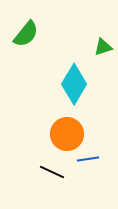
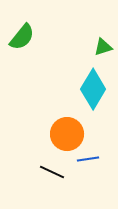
green semicircle: moved 4 px left, 3 px down
cyan diamond: moved 19 px right, 5 px down
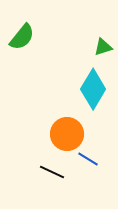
blue line: rotated 40 degrees clockwise
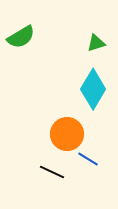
green semicircle: moved 1 px left; rotated 20 degrees clockwise
green triangle: moved 7 px left, 4 px up
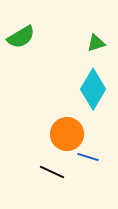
blue line: moved 2 px up; rotated 15 degrees counterclockwise
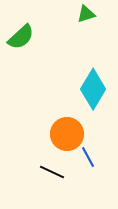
green semicircle: rotated 12 degrees counterclockwise
green triangle: moved 10 px left, 29 px up
blue line: rotated 45 degrees clockwise
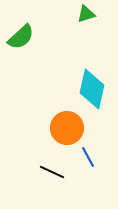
cyan diamond: moved 1 px left; rotated 18 degrees counterclockwise
orange circle: moved 6 px up
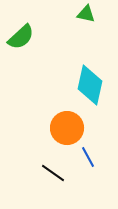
green triangle: rotated 30 degrees clockwise
cyan diamond: moved 2 px left, 4 px up
black line: moved 1 px right, 1 px down; rotated 10 degrees clockwise
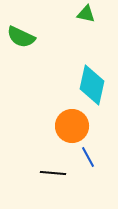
green semicircle: rotated 68 degrees clockwise
cyan diamond: moved 2 px right
orange circle: moved 5 px right, 2 px up
black line: rotated 30 degrees counterclockwise
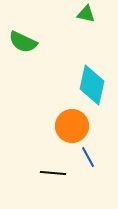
green semicircle: moved 2 px right, 5 px down
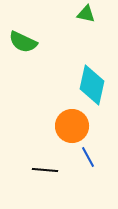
black line: moved 8 px left, 3 px up
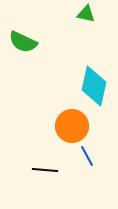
cyan diamond: moved 2 px right, 1 px down
blue line: moved 1 px left, 1 px up
